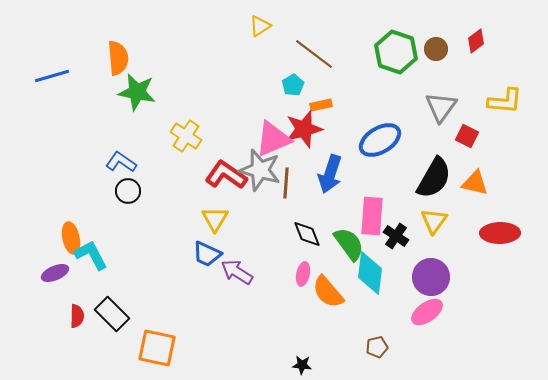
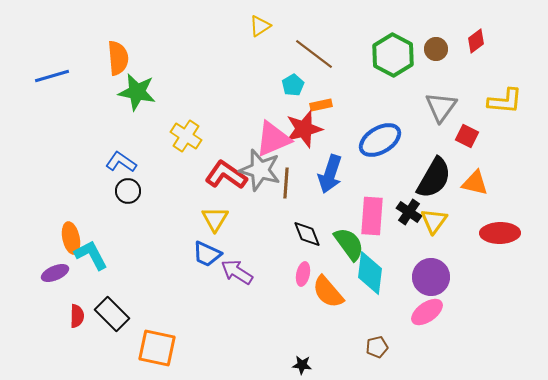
green hexagon at (396, 52): moved 3 px left, 3 px down; rotated 9 degrees clockwise
black cross at (396, 236): moved 13 px right, 24 px up
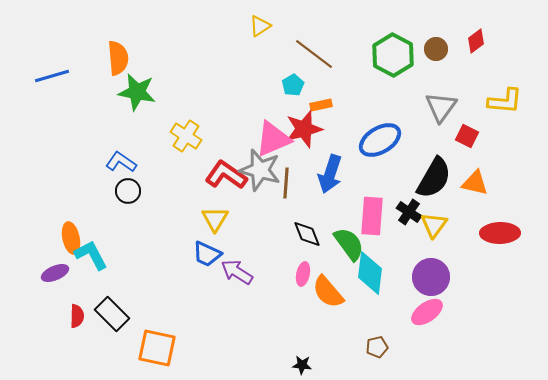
yellow triangle at (434, 221): moved 4 px down
